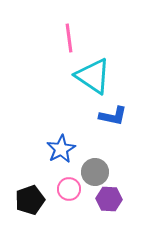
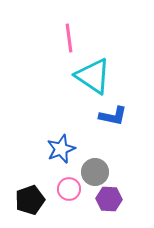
blue star: rotated 8 degrees clockwise
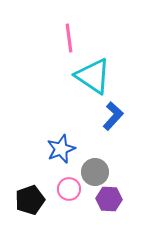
blue L-shape: rotated 60 degrees counterclockwise
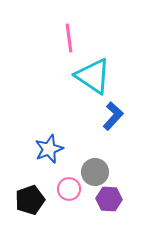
blue star: moved 12 px left
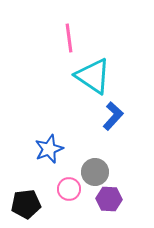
black pentagon: moved 4 px left, 4 px down; rotated 12 degrees clockwise
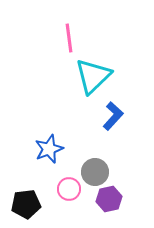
cyan triangle: rotated 42 degrees clockwise
purple hexagon: rotated 15 degrees counterclockwise
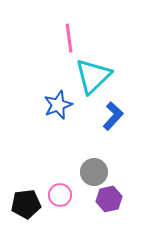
blue star: moved 9 px right, 44 px up
gray circle: moved 1 px left
pink circle: moved 9 px left, 6 px down
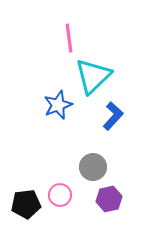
gray circle: moved 1 px left, 5 px up
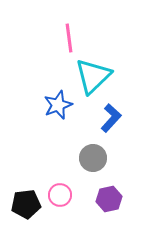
blue L-shape: moved 2 px left, 2 px down
gray circle: moved 9 px up
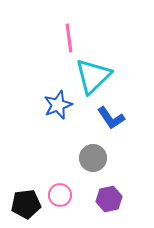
blue L-shape: rotated 104 degrees clockwise
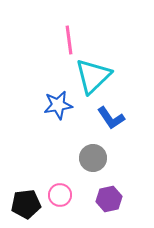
pink line: moved 2 px down
blue star: rotated 12 degrees clockwise
